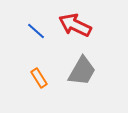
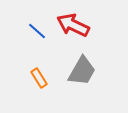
red arrow: moved 2 px left
blue line: moved 1 px right
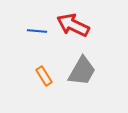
blue line: rotated 36 degrees counterclockwise
orange rectangle: moved 5 px right, 2 px up
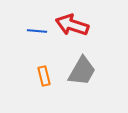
red arrow: moved 1 px left; rotated 8 degrees counterclockwise
orange rectangle: rotated 18 degrees clockwise
